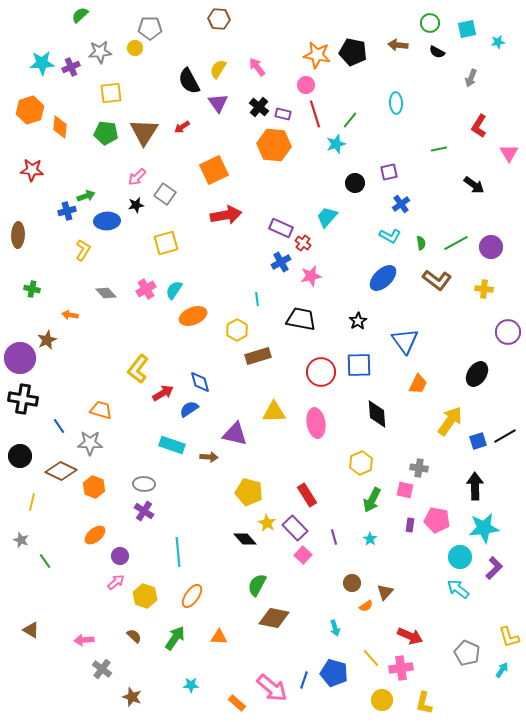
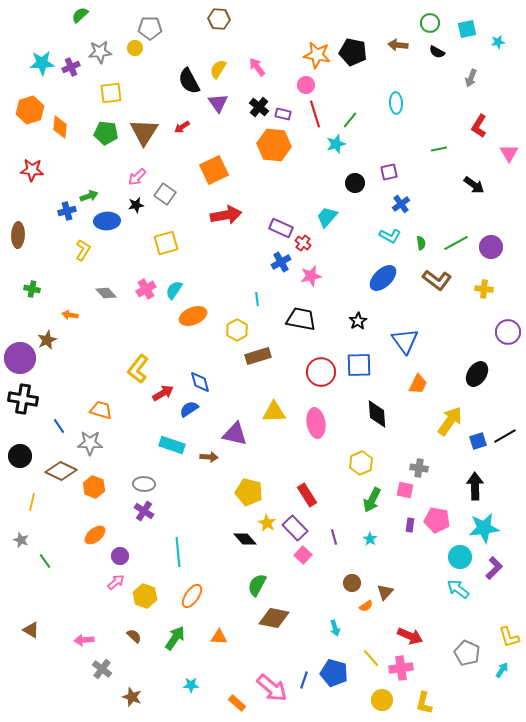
green arrow at (86, 196): moved 3 px right
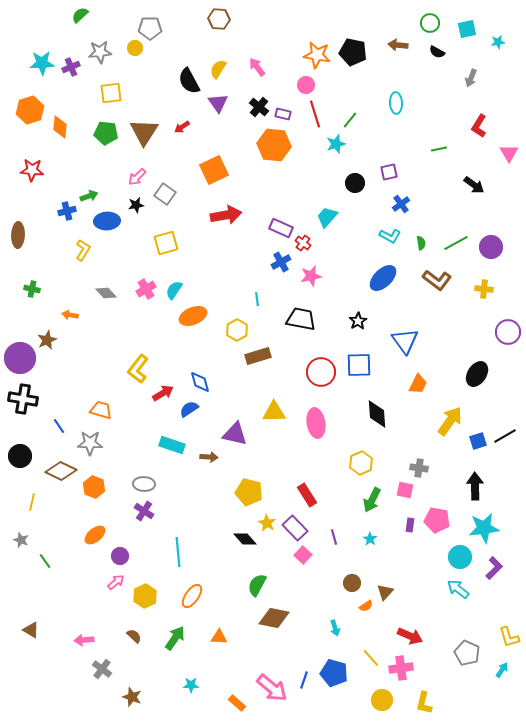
yellow hexagon at (145, 596): rotated 15 degrees clockwise
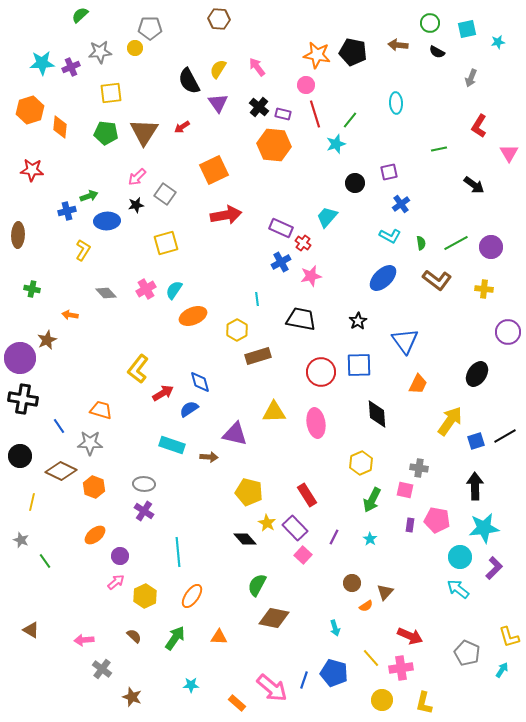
blue square at (478, 441): moved 2 px left
purple line at (334, 537): rotated 42 degrees clockwise
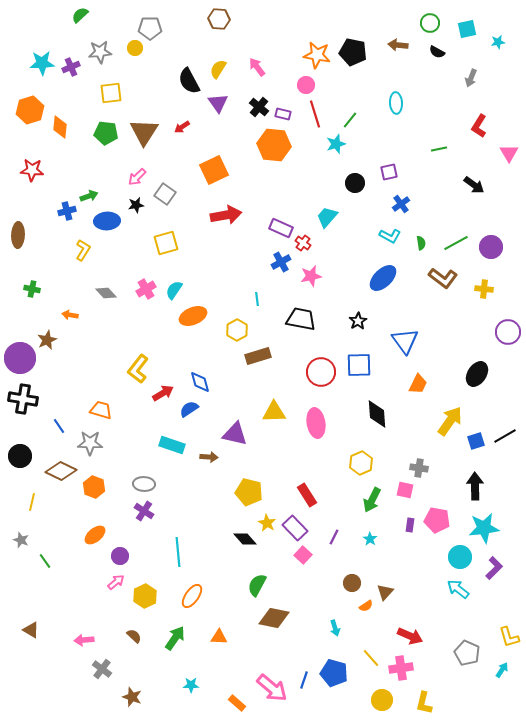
brown L-shape at (437, 280): moved 6 px right, 2 px up
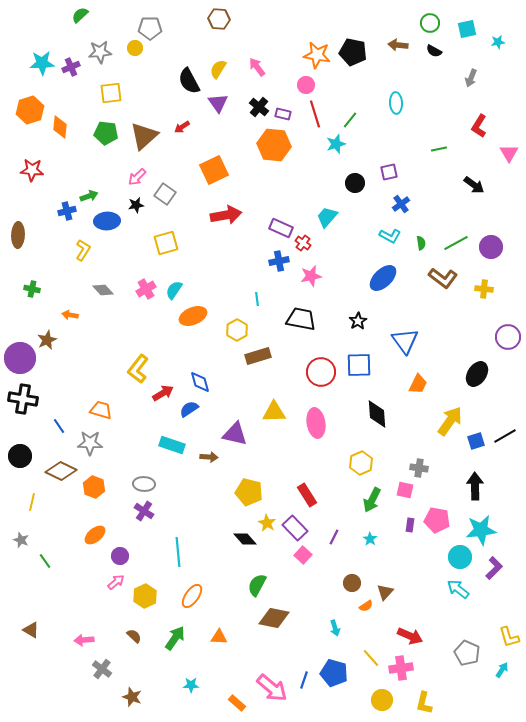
black semicircle at (437, 52): moved 3 px left, 1 px up
brown triangle at (144, 132): moved 4 px down; rotated 16 degrees clockwise
blue cross at (281, 262): moved 2 px left, 1 px up; rotated 18 degrees clockwise
gray diamond at (106, 293): moved 3 px left, 3 px up
purple circle at (508, 332): moved 5 px down
cyan star at (484, 528): moved 3 px left, 2 px down
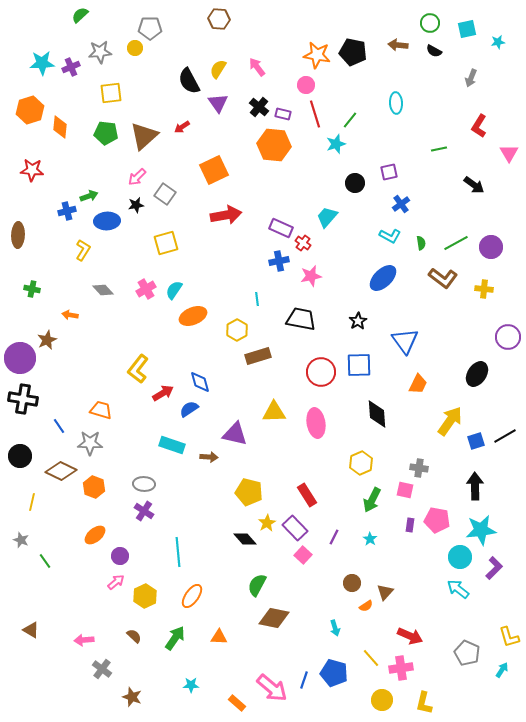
yellow star at (267, 523): rotated 12 degrees clockwise
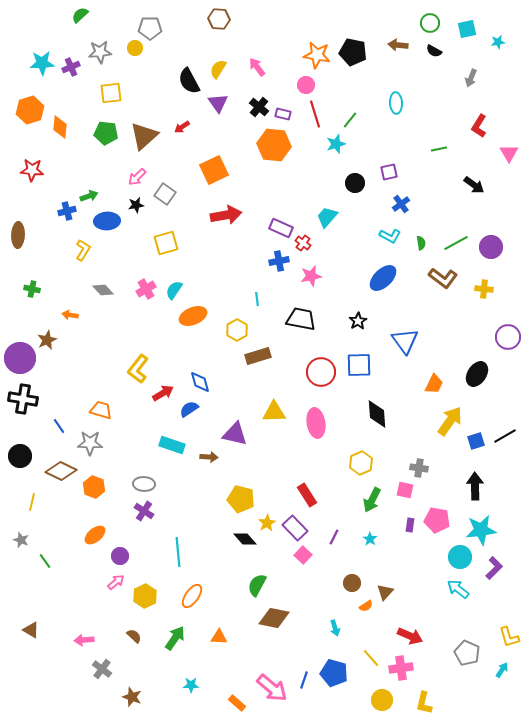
orange trapezoid at (418, 384): moved 16 px right
yellow pentagon at (249, 492): moved 8 px left, 7 px down
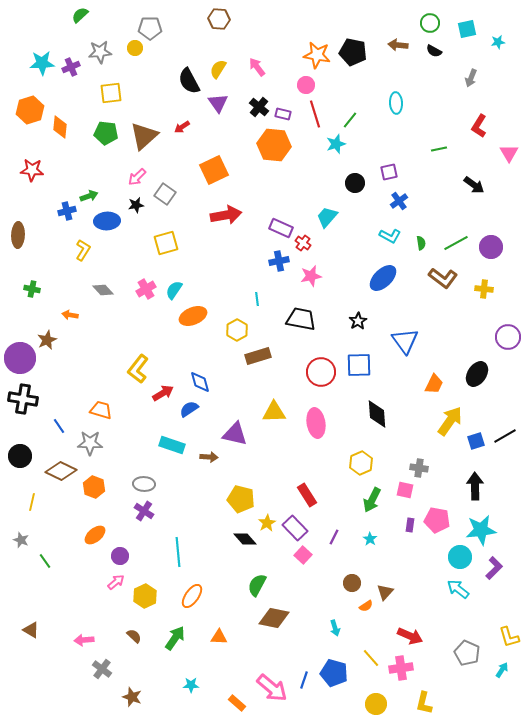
blue cross at (401, 204): moved 2 px left, 3 px up
yellow circle at (382, 700): moved 6 px left, 4 px down
